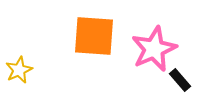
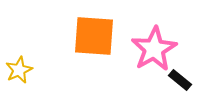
pink star: rotated 6 degrees counterclockwise
black rectangle: rotated 10 degrees counterclockwise
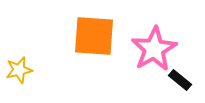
yellow star: rotated 12 degrees clockwise
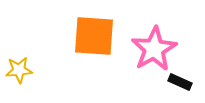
yellow star: rotated 8 degrees clockwise
black rectangle: moved 2 px down; rotated 15 degrees counterclockwise
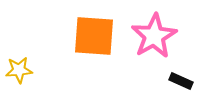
pink star: moved 13 px up
black rectangle: moved 1 px right, 1 px up
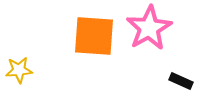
pink star: moved 5 px left, 8 px up
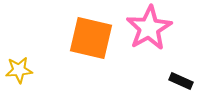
orange square: moved 3 px left, 2 px down; rotated 9 degrees clockwise
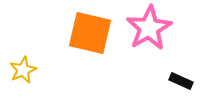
orange square: moved 1 px left, 5 px up
yellow star: moved 4 px right; rotated 20 degrees counterclockwise
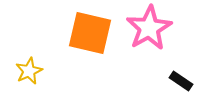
yellow star: moved 6 px right, 1 px down
black rectangle: rotated 10 degrees clockwise
